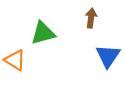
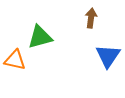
green triangle: moved 3 px left, 4 px down
orange triangle: rotated 20 degrees counterclockwise
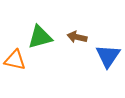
brown arrow: moved 14 px left, 19 px down; rotated 84 degrees counterclockwise
